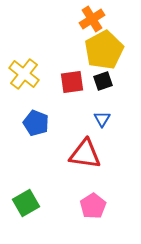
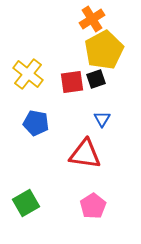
yellow cross: moved 4 px right
black square: moved 7 px left, 2 px up
blue pentagon: rotated 10 degrees counterclockwise
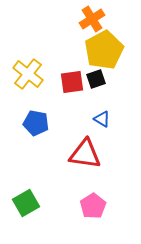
blue triangle: rotated 30 degrees counterclockwise
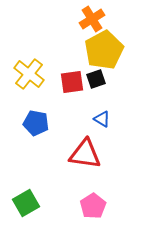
yellow cross: moved 1 px right
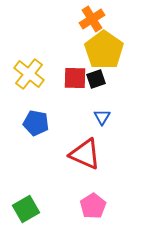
yellow pentagon: rotated 9 degrees counterclockwise
red square: moved 3 px right, 4 px up; rotated 10 degrees clockwise
blue triangle: moved 2 px up; rotated 30 degrees clockwise
red triangle: rotated 16 degrees clockwise
green square: moved 6 px down
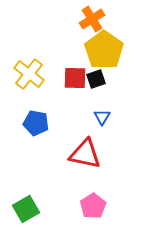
red triangle: rotated 12 degrees counterclockwise
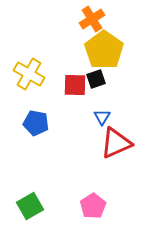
yellow cross: rotated 8 degrees counterclockwise
red square: moved 7 px down
red triangle: moved 31 px right, 11 px up; rotated 36 degrees counterclockwise
green square: moved 4 px right, 3 px up
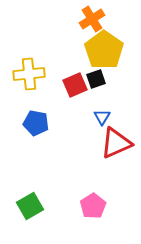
yellow cross: rotated 36 degrees counterclockwise
red square: rotated 25 degrees counterclockwise
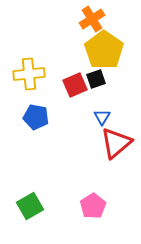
blue pentagon: moved 6 px up
red triangle: rotated 16 degrees counterclockwise
